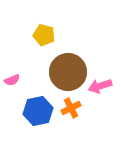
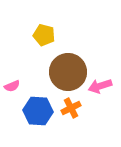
pink semicircle: moved 6 px down
blue hexagon: rotated 16 degrees clockwise
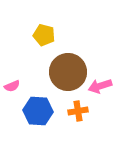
orange cross: moved 7 px right, 3 px down; rotated 18 degrees clockwise
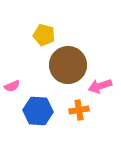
brown circle: moved 7 px up
orange cross: moved 1 px right, 1 px up
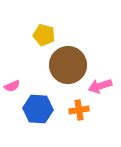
blue hexagon: moved 2 px up
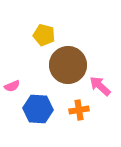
pink arrow: rotated 60 degrees clockwise
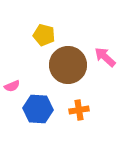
pink arrow: moved 5 px right, 29 px up
